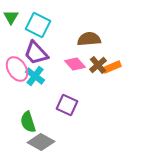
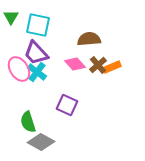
cyan square: rotated 15 degrees counterclockwise
pink ellipse: moved 2 px right
cyan cross: moved 2 px right, 4 px up
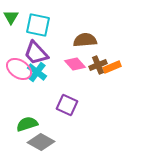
brown semicircle: moved 4 px left, 1 px down
brown cross: rotated 18 degrees clockwise
pink ellipse: rotated 25 degrees counterclockwise
green semicircle: moved 1 px left, 2 px down; rotated 90 degrees clockwise
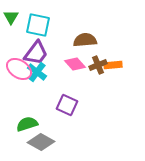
purple trapezoid: rotated 100 degrees counterclockwise
orange rectangle: moved 1 px right, 2 px up; rotated 18 degrees clockwise
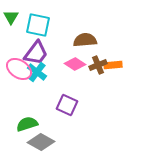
pink diamond: rotated 15 degrees counterclockwise
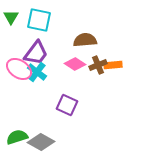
cyan square: moved 1 px right, 5 px up
green semicircle: moved 10 px left, 13 px down
